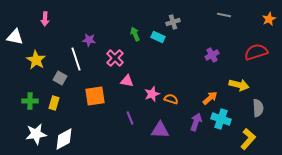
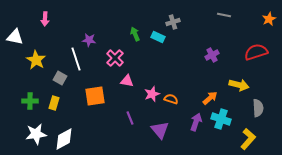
purple triangle: rotated 48 degrees clockwise
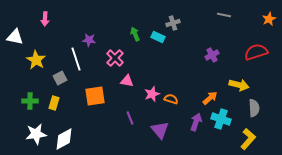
gray cross: moved 1 px down
gray square: rotated 32 degrees clockwise
gray semicircle: moved 4 px left
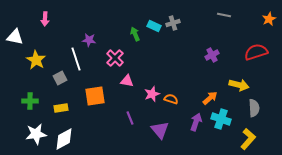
cyan rectangle: moved 4 px left, 11 px up
yellow rectangle: moved 7 px right, 5 px down; rotated 64 degrees clockwise
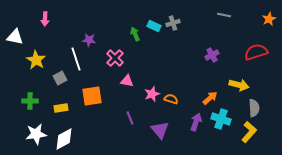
orange square: moved 3 px left
yellow L-shape: moved 1 px right, 7 px up
